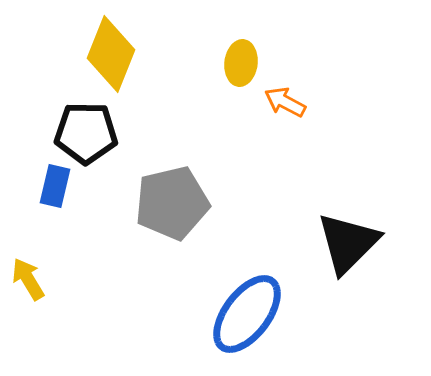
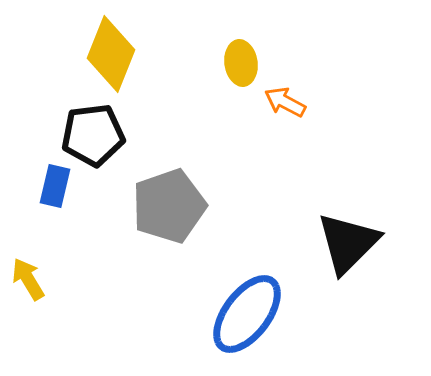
yellow ellipse: rotated 15 degrees counterclockwise
black pentagon: moved 7 px right, 2 px down; rotated 8 degrees counterclockwise
gray pentagon: moved 3 px left, 3 px down; rotated 6 degrees counterclockwise
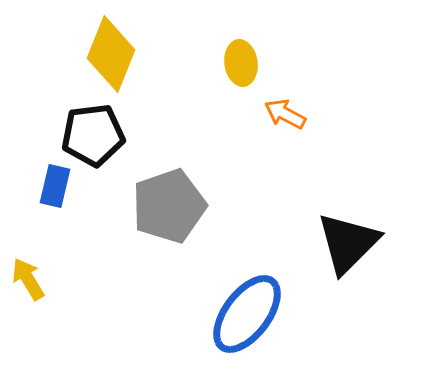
orange arrow: moved 12 px down
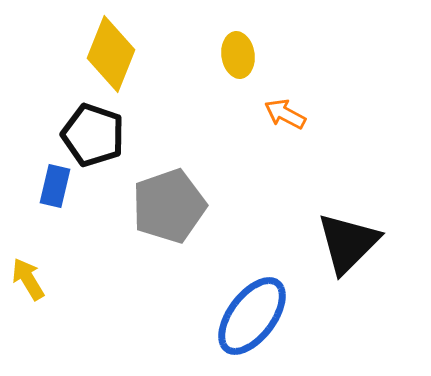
yellow ellipse: moved 3 px left, 8 px up
black pentagon: rotated 26 degrees clockwise
blue ellipse: moved 5 px right, 2 px down
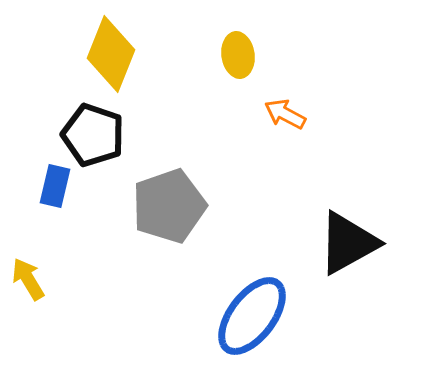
black triangle: rotated 16 degrees clockwise
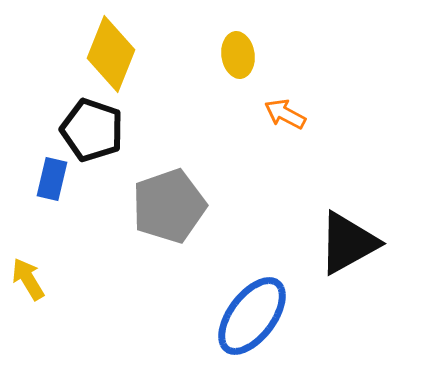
black pentagon: moved 1 px left, 5 px up
blue rectangle: moved 3 px left, 7 px up
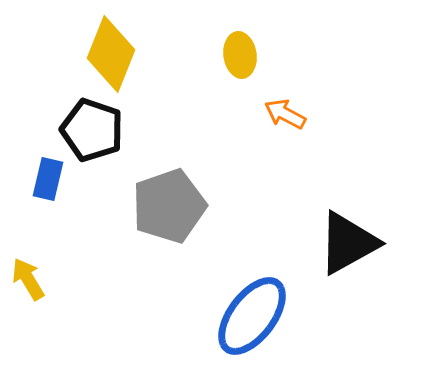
yellow ellipse: moved 2 px right
blue rectangle: moved 4 px left
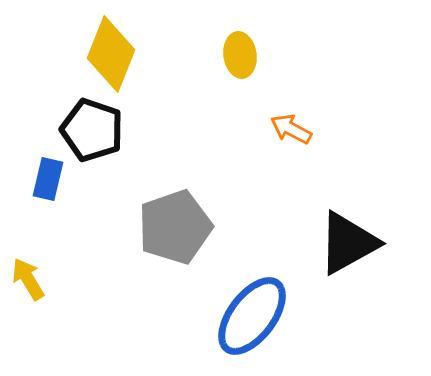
orange arrow: moved 6 px right, 15 px down
gray pentagon: moved 6 px right, 21 px down
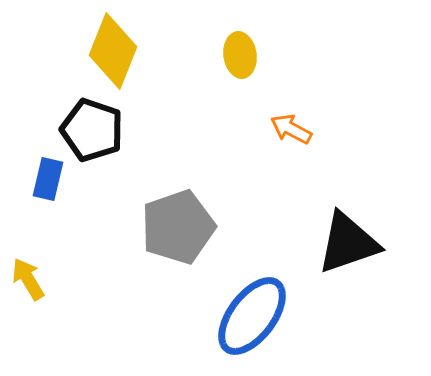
yellow diamond: moved 2 px right, 3 px up
gray pentagon: moved 3 px right
black triangle: rotated 10 degrees clockwise
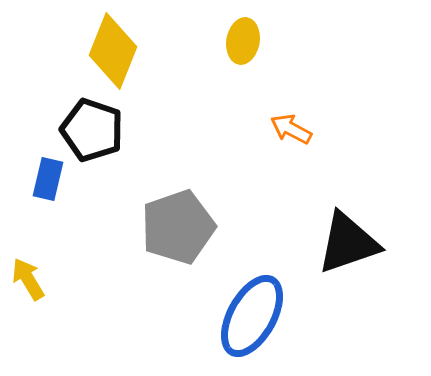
yellow ellipse: moved 3 px right, 14 px up; rotated 18 degrees clockwise
blue ellipse: rotated 8 degrees counterclockwise
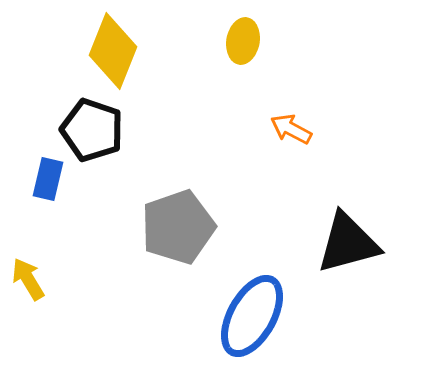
black triangle: rotated 4 degrees clockwise
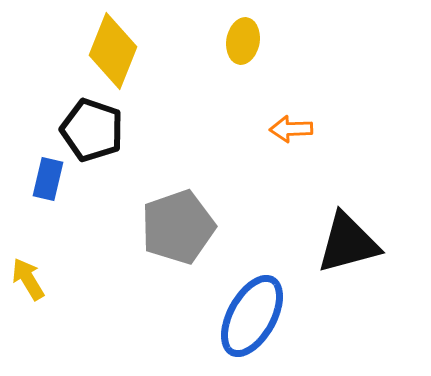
orange arrow: rotated 30 degrees counterclockwise
